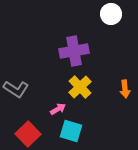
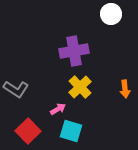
red square: moved 3 px up
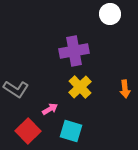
white circle: moved 1 px left
pink arrow: moved 8 px left
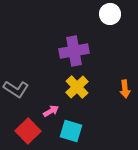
yellow cross: moved 3 px left
pink arrow: moved 1 px right, 2 px down
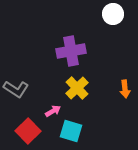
white circle: moved 3 px right
purple cross: moved 3 px left
yellow cross: moved 1 px down
pink arrow: moved 2 px right
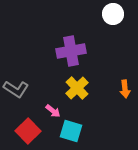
pink arrow: rotated 70 degrees clockwise
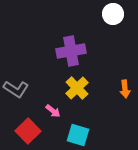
cyan square: moved 7 px right, 4 px down
